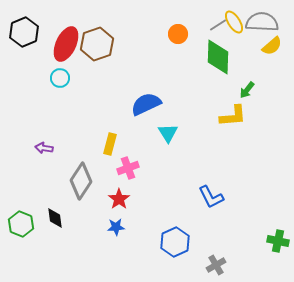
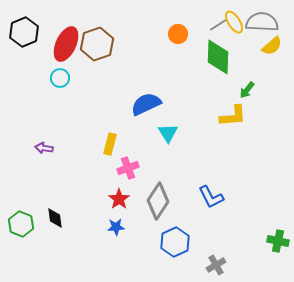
gray diamond: moved 77 px right, 20 px down
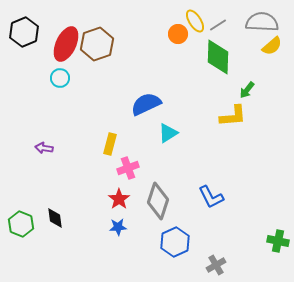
yellow ellipse: moved 39 px left, 1 px up
cyan triangle: rotated 30 degrees clockwise
gray diamond: rotated 15 degrees counterclockwise
blue star: moved 2 px right
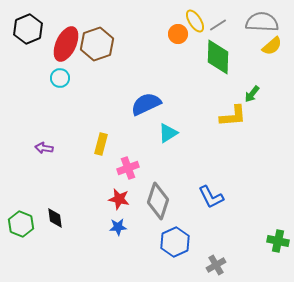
black hexagon: moved 4 px right, 3 px up
green arrow: moved 5 px right, 4 px down
yellow rectangle: moved 9 px left
red star: rotated 25 degrees counterclockwise
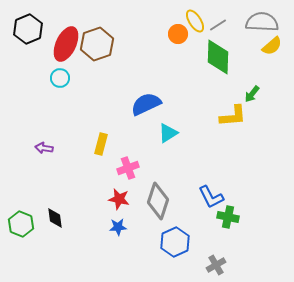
green cross: moved 50 px left, 24 px up
